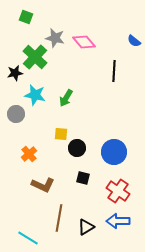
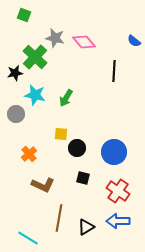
green square: moved 2 px left, 2 px up
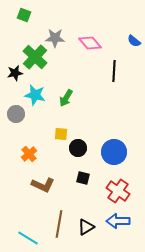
gray star: rotated 12 degrees counterclockwise
pink diamond: moved 6 px right, 1 px down
black circle: moved 1 px right
brown line: moved 6 px down
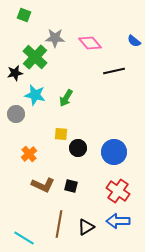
black line: rotated 75 degrees clockwise
black square: moved 12 px left, 8 px down
cyan line: moved 4 px left
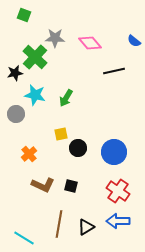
yellow square: rotated 16 degrees counterclockwise
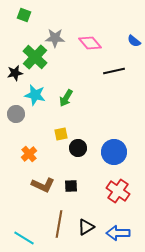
black square: rotated 16 degrees counterclockwise
blue arrow: moved 12 px down
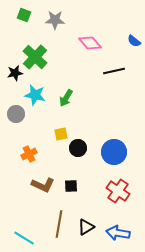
gray star: moved 18 px up
orange cross: rotated 14 degrees clockwise
blue arrow: rotated 10 degrees clockwise
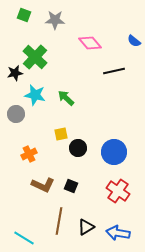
green arrow: rotated 102 degrees clockwise
black square: rotated 24 degrees clockwise
brown line: moved 3 px up
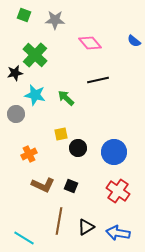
green cross: moved 2 px up
black line: moved 16 px left, 9 px down
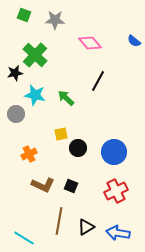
black line: moved 1 px down; rotated 50 degrees counterclockwise
red cross: moved 2 px left; rotated 30 degrees clockwise
